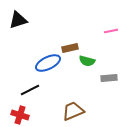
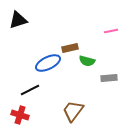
brown trapezoid: rotated 30 degrees counterclockwise
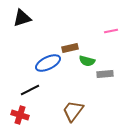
black triangle: moved 4 px right, 2 px up
gray rectangle: moved 4 px left, 4 px up
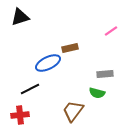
black triangle: moved 2 px left, 1 px up
pink line: rotated 24 degrees counterclockwise
green semicircle: moved 10 px right, 32 px down
black line: moved 1 px up
red cross: rotated 24 degrees counterclockwise
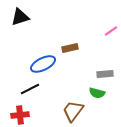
blue ellipse: moved 5 px left, 1 px down
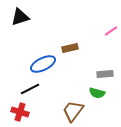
red cross: moved 3 px up; rotated 24 degrees clockwise
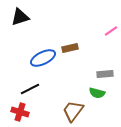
blue ellipse: moved 6 px up
